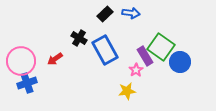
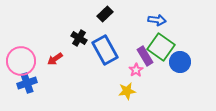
blue arrow: moved 26 px right, 7 px down
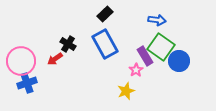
black cross: moved 11 px left, 6 px down
blue rectangle: moved 6 px up
blue circle: moved 1 px left, 1 px up
yellow star: moved 1 px left; rotated 12 degrees counterclockwise
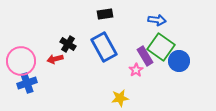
black rectangle: rotated 35 degrees clockwise
blue rectangle: moved 1 px left, 3 px down
red arrow: rotated 21 degrees clockwise
yellow star: moved 6 px left, 7 px down; rotated 12 degrees clockwise
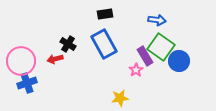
blue rectangle: moved 3 px up
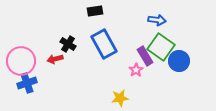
black rectangle: moved 10 px left, 3 px up
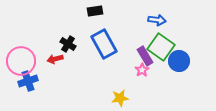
pink star: moved 6 px right
blue cross: moved 1 px right, 2 px up
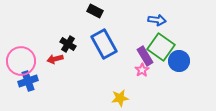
black rectangle: rotated 35 degrees clockwise
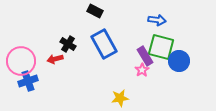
green square: rotated 20 degrees counterclockwise
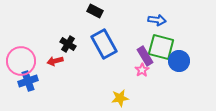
red arrow: moved 2 px down
